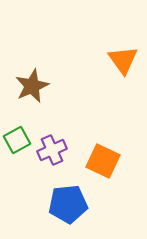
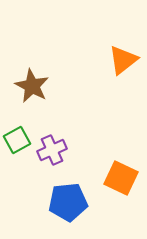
orange triangle: rotated 28 degrees clockwise
brown star: rotated 20 degrees counterclockwise
orange square: moved 18 px right, 17 px down
blue pentagon: moved 2 px up
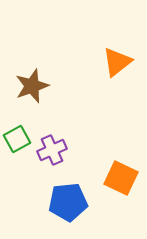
orange triangle: moved 6 px left, 2 px down
brown star: rotated 24 degrees clockwise
green square: moved 1 px up
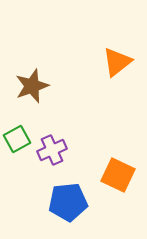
orange square: moved 3 px left, 3 px up
